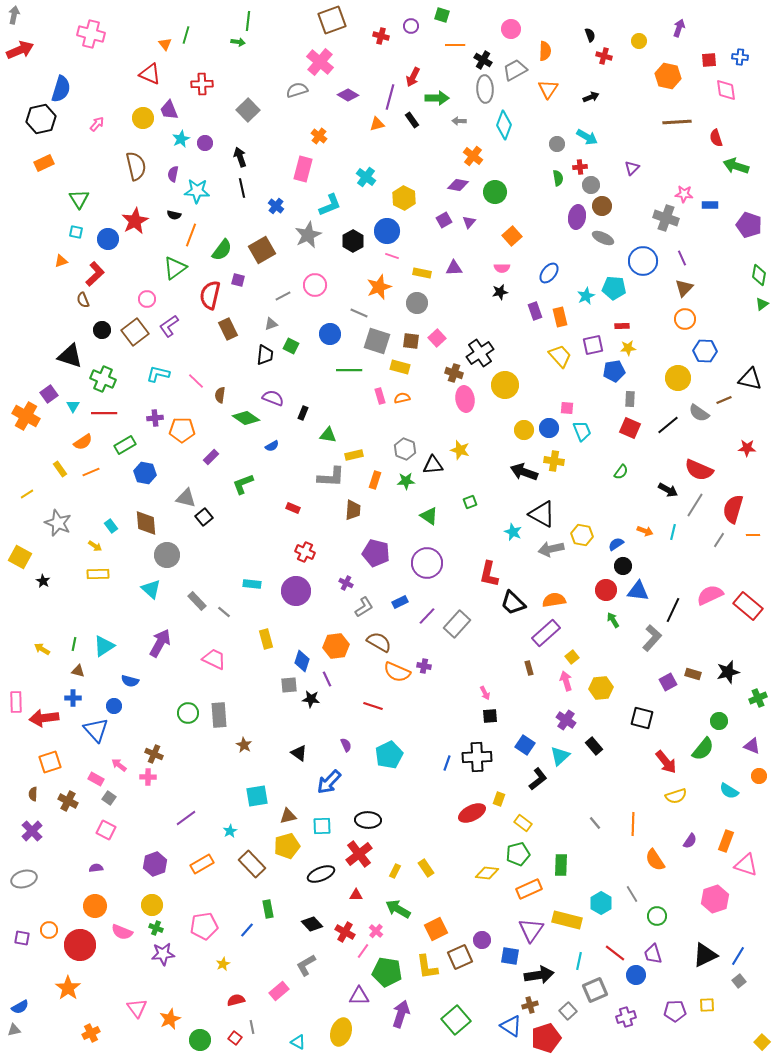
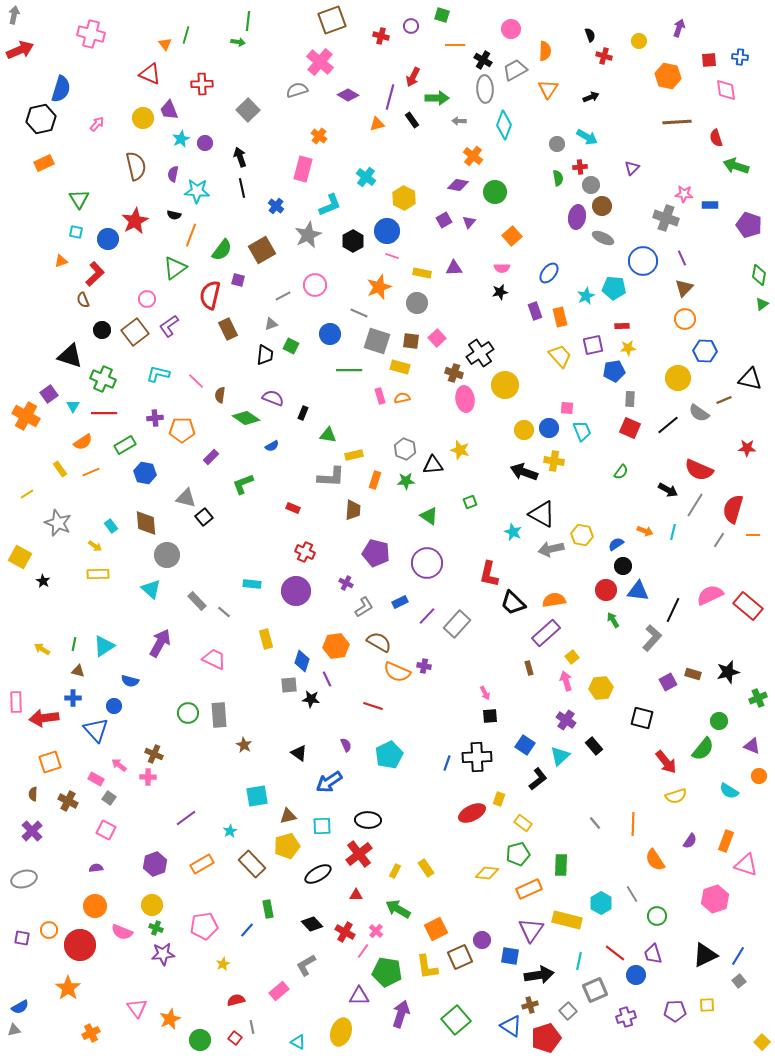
blue arrow at (329, 782): rotated 12 degrees clockwise
black ellipse at (321, 874): moved 3 px left; rotated 8 degrees counterclockwise
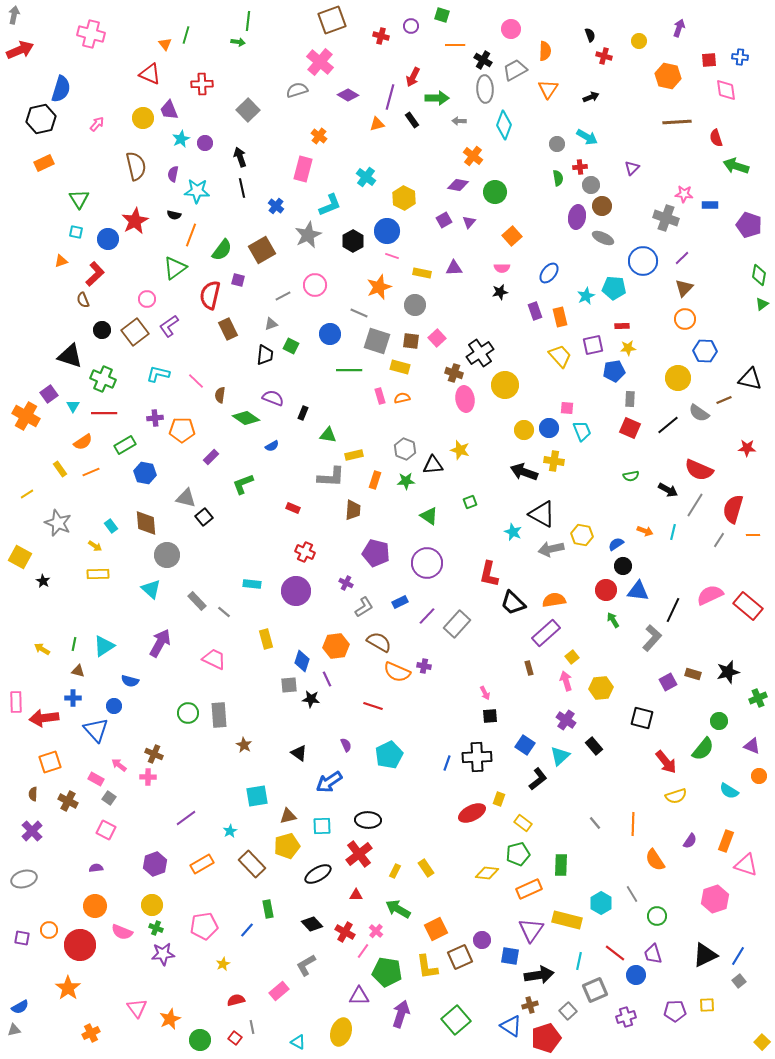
purple line at (682, 258): rotated 70 degrees clockwise
gray circle at (417, 303): moved 2 px left, 2 px down
green semicircle at (621, 472): moved 10 px right, 4 px down; rotated 42 degrees clockwise
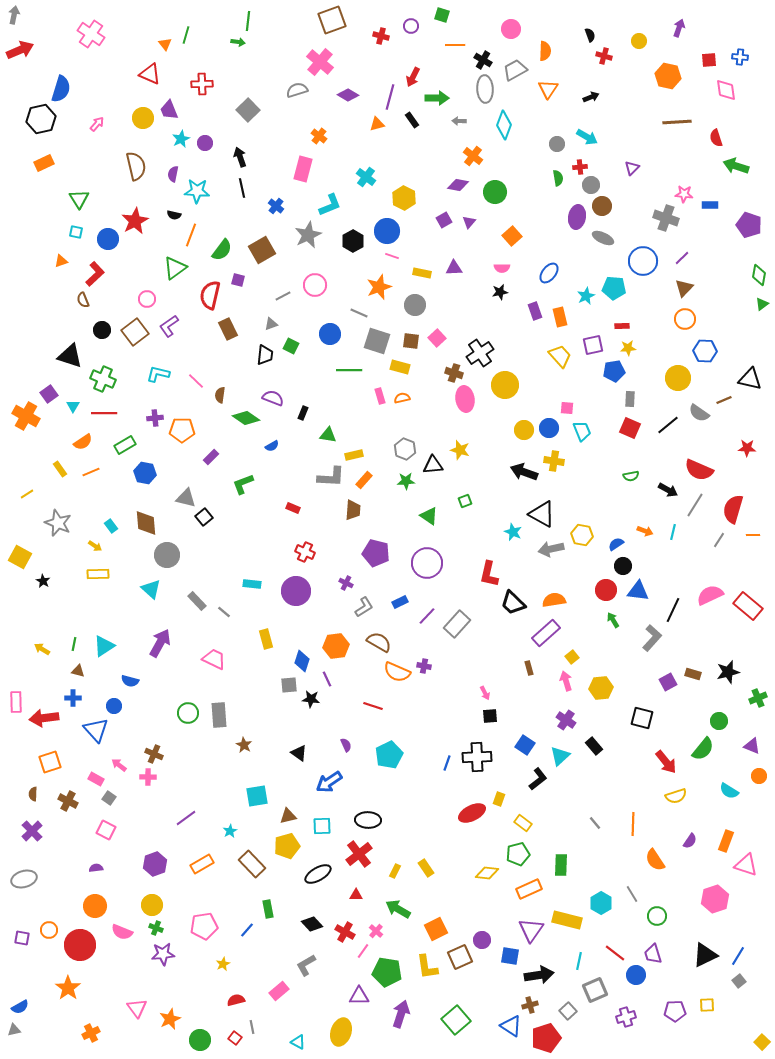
pink cross at (91, 34): rotated 20 degrees clockwise
orange rectangle at (375, 480): moved 11 px left; rotated 24 degrees clockwise
green square at (470, 502): moved 5 px left, 1 px up
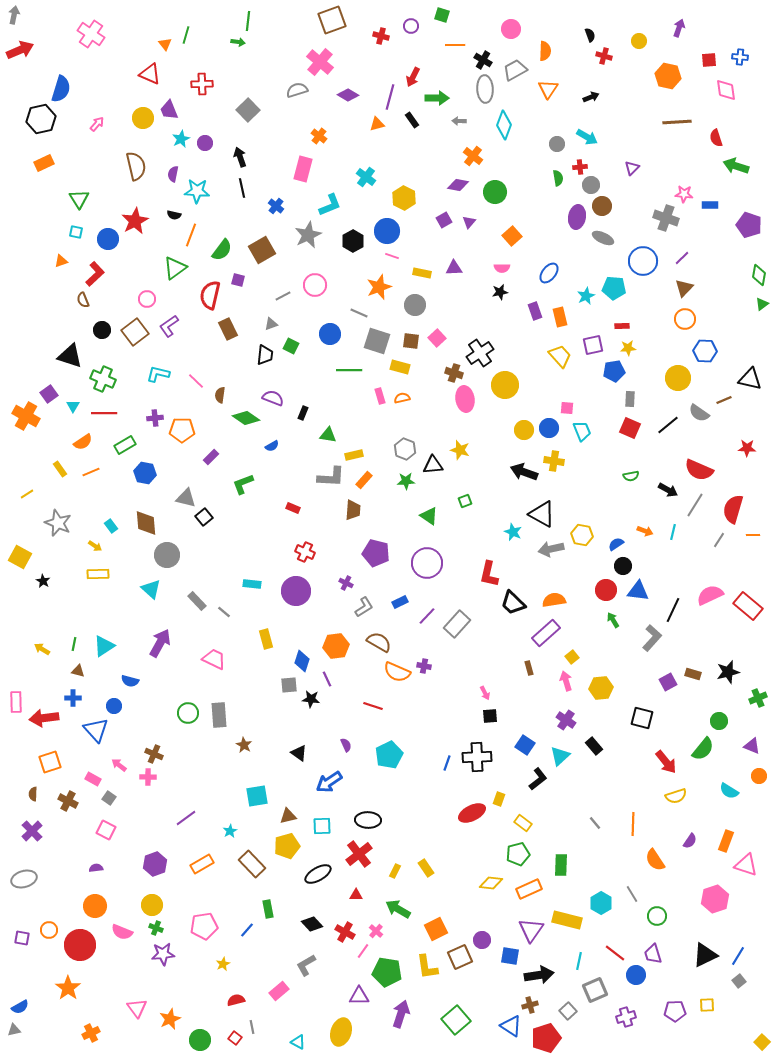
pink rectangle at (96, 779): moved 3 px left
yellow diamond at (487, 873): moved 4 px right, 10 px down
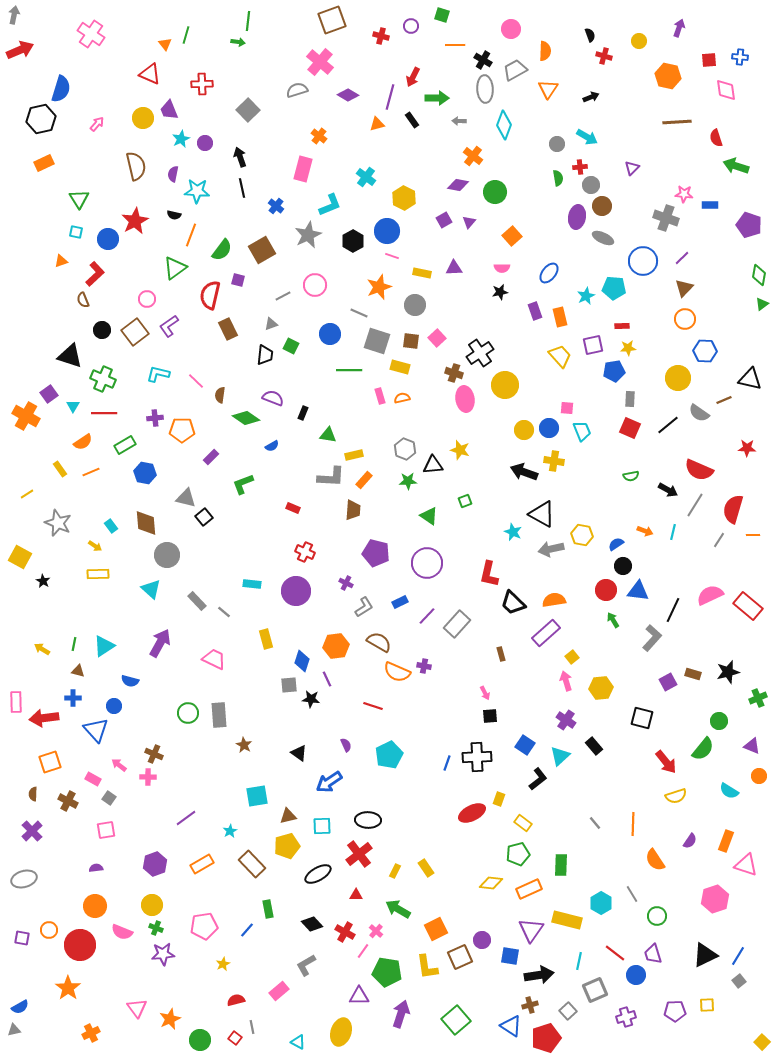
green star at (406, 481): moved 2 px right
brown rectangle at (529, 668): moved 28 px left, 14 px up
pink square at (106, 830): rotated 36 degrees counterclockwise
